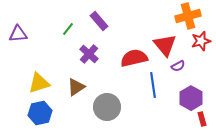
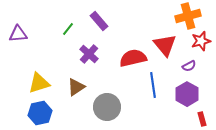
red semicircle: moved 1 px left
purple semicircle: moved 11 px right
purple hexagon: moved 4 px left, 4 px up
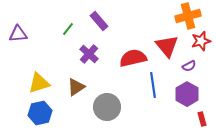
red triangle: moved 2 px right, 1 px down
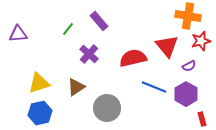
orange cross: rotated 25 degrees clockwise
blue line: moved 1 px right, 2 px down; rotated 60 degrees counterclockwise
purple hexagon: moved 1 px left
gray circle: moved 1 px down
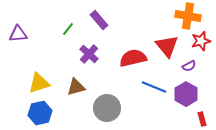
purple rectangle: moved 1 px up
brown triangle: rotated 18 degrees clockwise
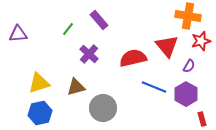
purple semicircle: rotated 32 degrees counterclockwise
gray circle: moved 4 px left
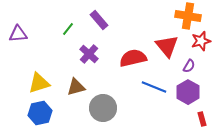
purple hexagon: moved 2 px right, 2 px up
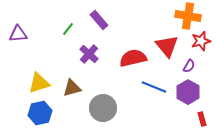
brown triangle: moved 4 px left, 1 px down
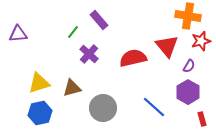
green line: moved 5 px right, 3 px down
blue line: moved 20 px down; rotated 20 degrees clockwise
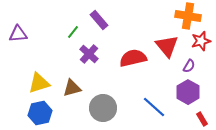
red rectangle: rotated 16 degrees counterclockwise
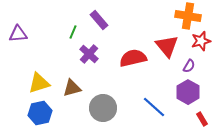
green line: rotated 16 degrees counterclockwise
